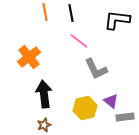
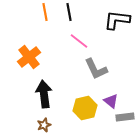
black line: moved 2 px left, 1 px up
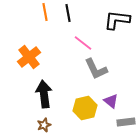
black line: moved 1 px left, 1 px down
pink line: moved 4 px right, 2 px down
gray rectangle: moved 1 px right, 5 px down
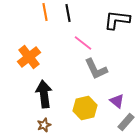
purple triangle: moved 6 px right
gray rectangle: rotated 42 degrees counterclockwise
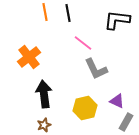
purple triangle: rotated 14 degrees counterclockwise
gray rectangle: rotated 12 degrees counterclockwise
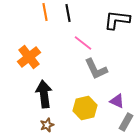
brown star: moved 3 px right
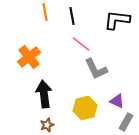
black line: moved 4 px right, 3 px down
pink line: moved 2 px left, 1 px down
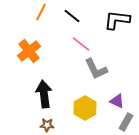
orange line: moved 4 px left; rotated 36 degrees clockwise
black line: rotated 42 degrees counterclockwise
orange cross: moved 6 px up
yellow hexagon: rotated 15 degrees counterclockwise
brown star: rotated 24 degrees clockwise
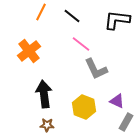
yellow hexagon: moved 1 px left, 1 px up; rotated 10 degrees counterclockwise
